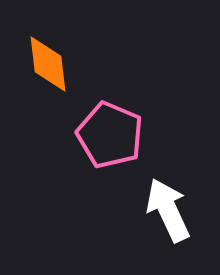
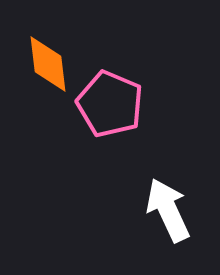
pink pentagon: moved 31 px up
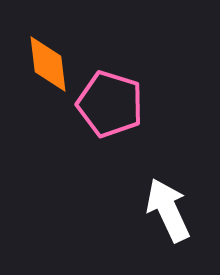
pink pentagon: rotated 6 degrees counterclockwise
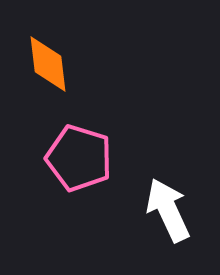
pink pentagon: moved 31 px left, 54 px down
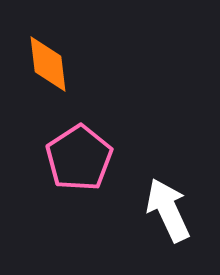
pink pentagon: rotated 22 degrees clockwise
